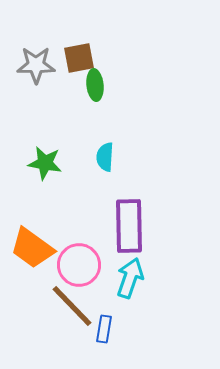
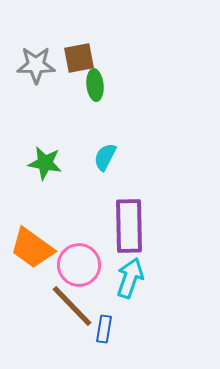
cyan semicircle: rotated 24 degrees clockwise
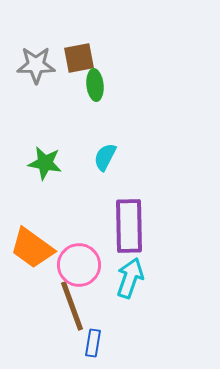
brown line: rotated 24 degrees clockwise
blue rectangle: moved 11 px left, 14 px down
